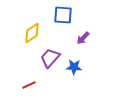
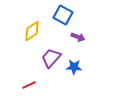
blue square: rotated 24 degrees clockwise
yellow diamond: moved 2 px up
purple arrow: moved 5 px left, 1 px up; rotated 112 degrees counterclockwise
purple trapezoid: moved 1 px right
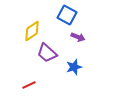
blue square: moved 4 px right
purple trapezoid: moved 4 px left, 5 px up; rotated 90 degrees counterclockwise
blue star: rotated 21 degrees counterclockwise
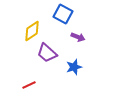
blue square: moved 4 px left, 1 px up
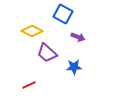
yellow diamond: rotated 60 degrees clockwise
blue star: rotated 14 degrees clockwise
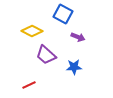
purple trapezoid: moved 1 px left, 2 px down
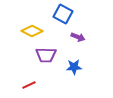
purple trapezoid: rotated 40 degrees counterclockwise
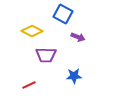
blue star: moved 9 px down
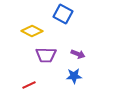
purple arrow: moved 17 px down
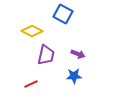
purple trapezoid: rotated 80 degrees counterclockwise
red line: moved 2 px right, 1 px up
